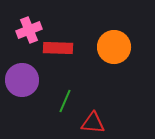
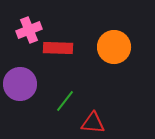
purple circle: moved 2 px left, 4 px down
green line: rotated 15 degrees clockwise
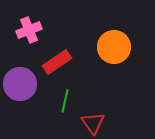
red rectangle: moved 1 px left, 14 px down; rotated 36 degrees counterclockwise
green line: rotated 25 degrees counterclockwise
red triangle: rotated 50 degrees clockwise
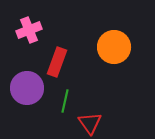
red rectangle: rotated 36 degrees counterclockwise
purple circle: moved 7 px right, 4 px down
red triangle: moved 3 px left
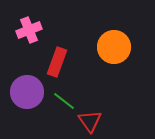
purple circle: moved 4 px down
green line: moved 1 px left; rotated 65 degrees counterclockwise
red triangle: moved 2 px up
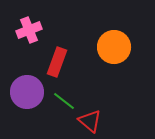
red triangle: rotated 15 degrees counterclockwise
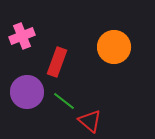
pink cross: moved 7 px left, 6 px down
